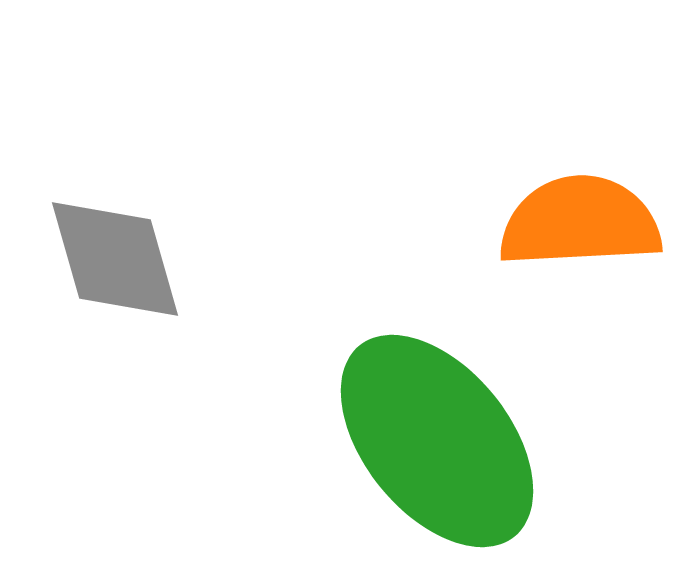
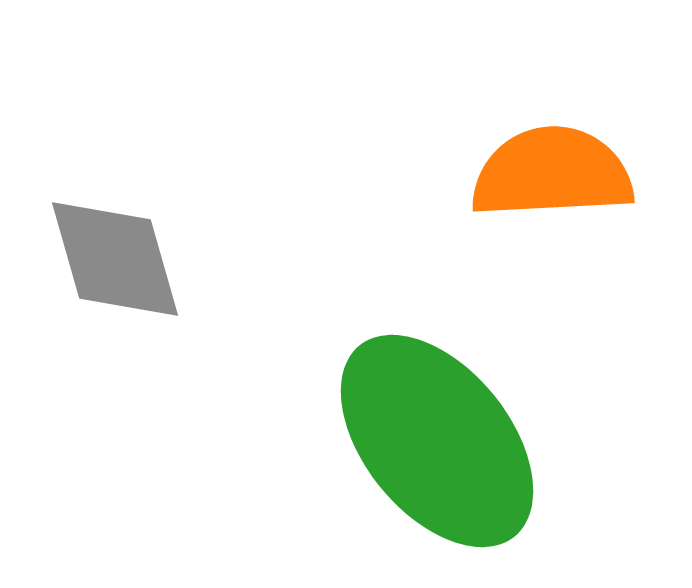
orange semicircle: moved 28 px left, 49 px up
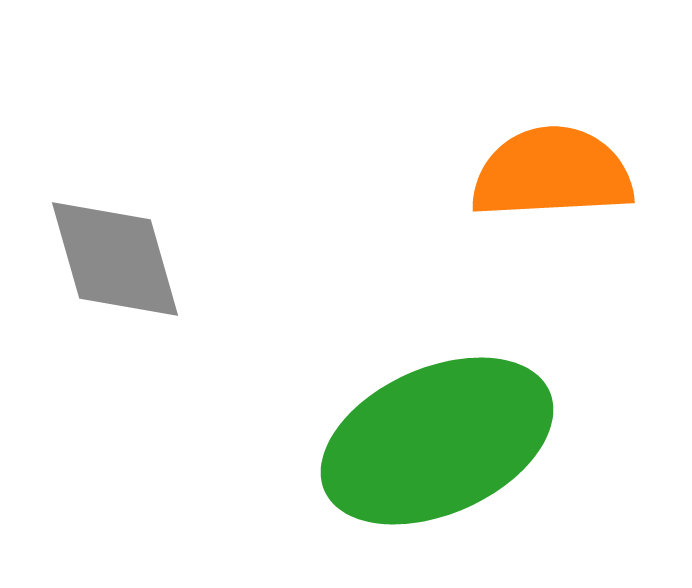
green ellipse: rotated 75 degrees counterclockwise
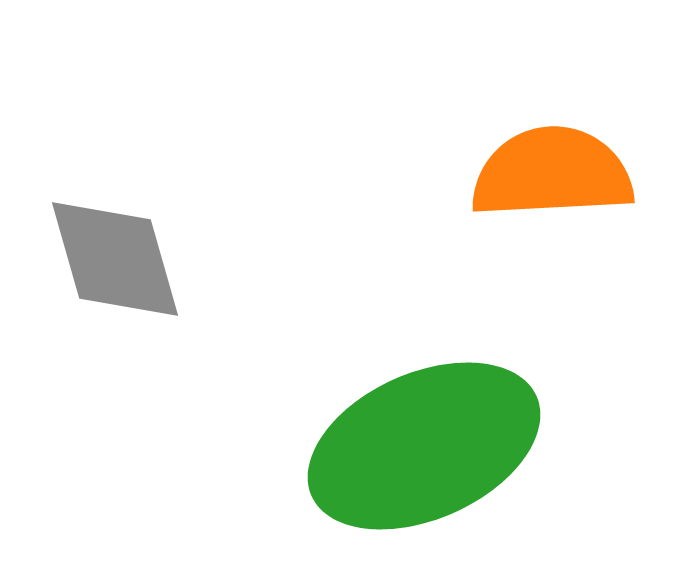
green ellipse: moved 13 px left, 5 px down
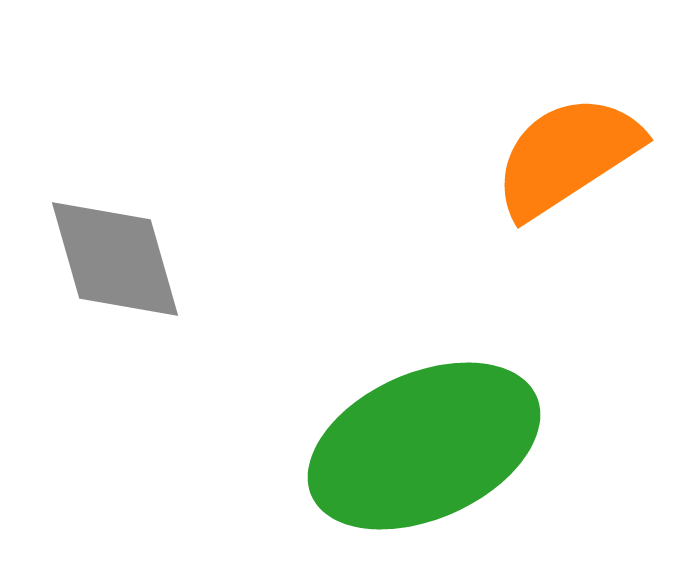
orange semicircle: moved 15 px right, 17 px up; rotated 30 degrees counterclockwise
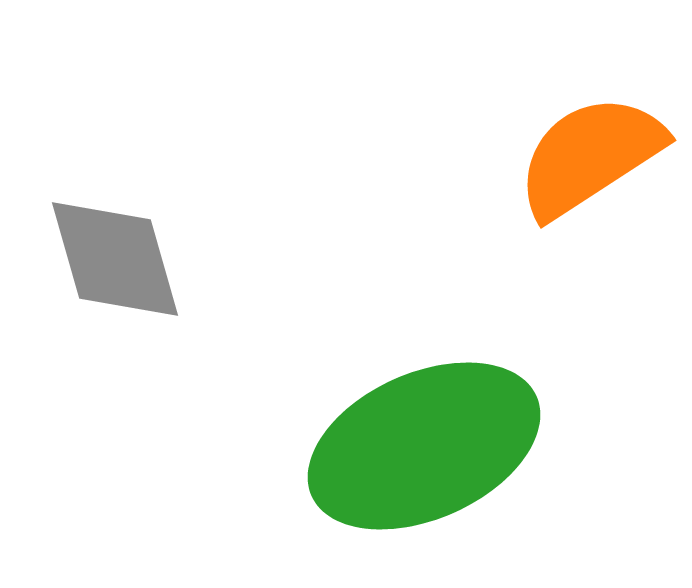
orange semicircle: moved 23 px right
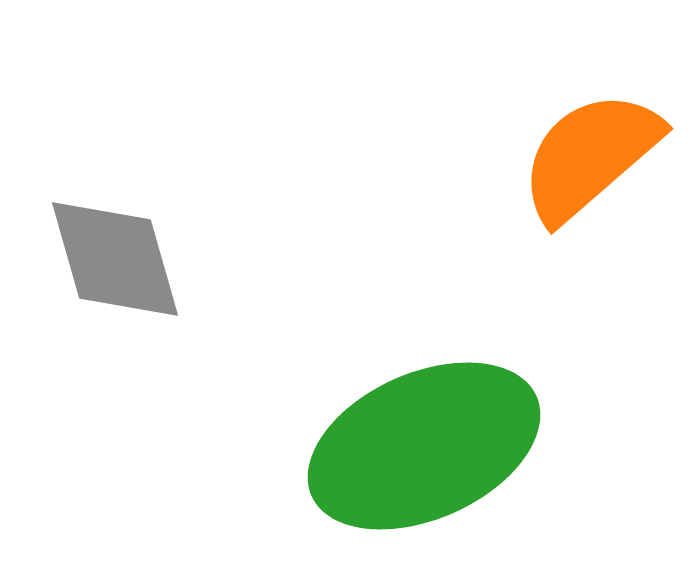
orange semicircle: rotated 8 degrees counterclockwise
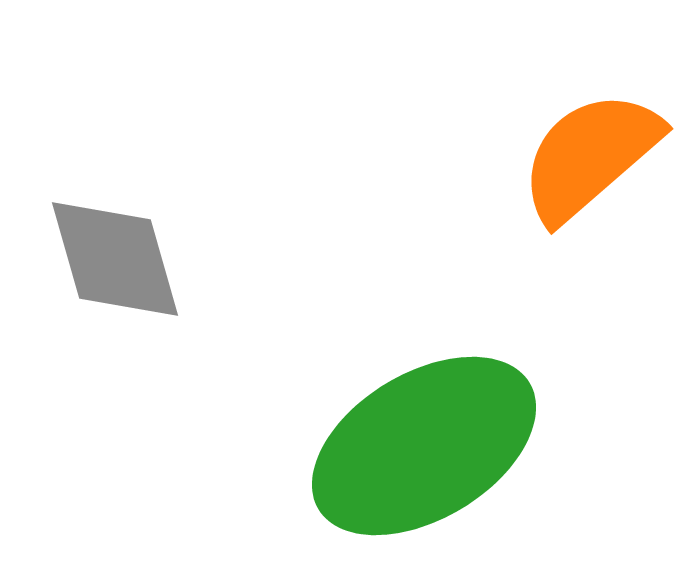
green ellipse: rotated 7 degrees counterclockwise
